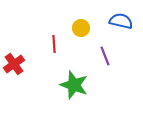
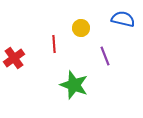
blue semicircle: moved 2 px right, 2 px up
red cross: moved 6 px up
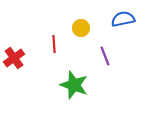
blue semicircle: rotated 25 degrees counterclockwise
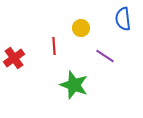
blue semicircle: rotated 85 degrees counterclockwise
red line: moved 2 px down
purple line: rotated 36 degrees counterclockwise
